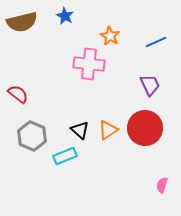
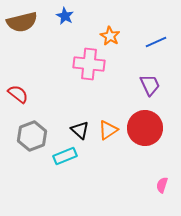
gray hexagon: rotated 16 degrees clockwise
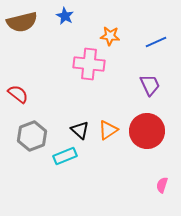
orange star: rotated 24 degrees counterclockwise
red circle: moved 2 px right, 3 px down
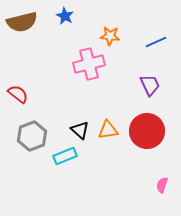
pink cross: rotated 20 degrees counterclockwise
orange triangle: rotated 25 degrees clockwise
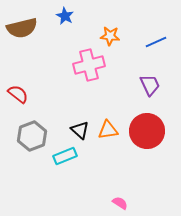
brown semicircle: moved 6 px down
pink cross: moved 1 px down
pink semicircle: moved 42 px left, 18 px down; rotated 105 degrees clockwise
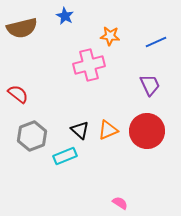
orange triangle: rotated 15 degrees counterclockwise
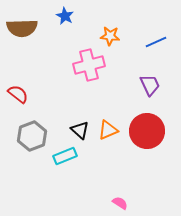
brown semicircle: rotated 12 degrees clockwise
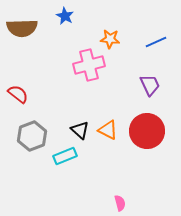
orange star: moved 3 px down
orange triangle: rotated 50 degrees clockwise
pink semicircle: rotated 42 degrees clockwise
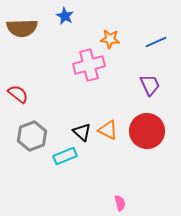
black triangle: moved 2 px right, 2 px down
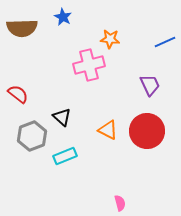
blue star: moved 2 px left, 1 px down
blue line: moved 9 px right
black triangle: moved 20 px left, 15 px up
